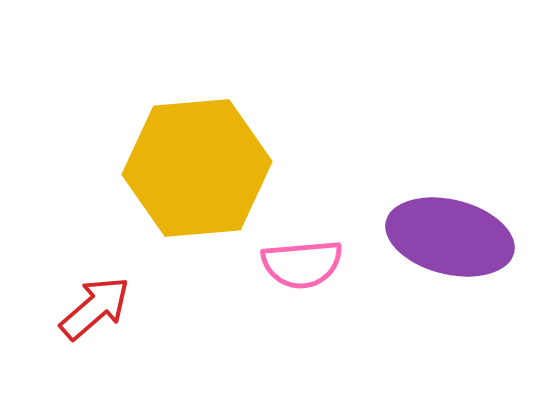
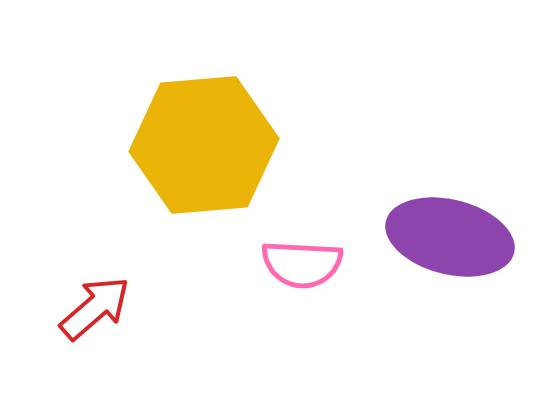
yellow hexagon: moved 7 px right, 23 px up
pink semicircle: rotated 8 degrees clockwise
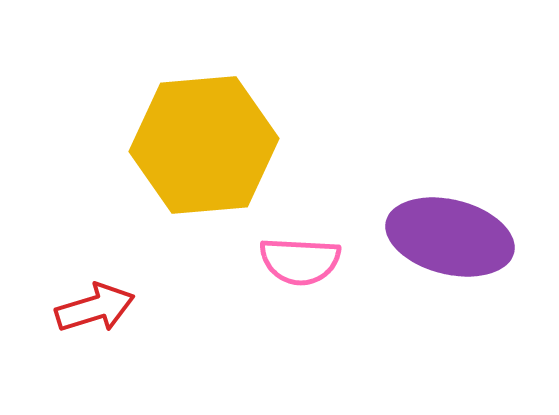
pink semicircle: moved 2 px left, 3 px up
red arrow: rotated 24 degrees clockwise
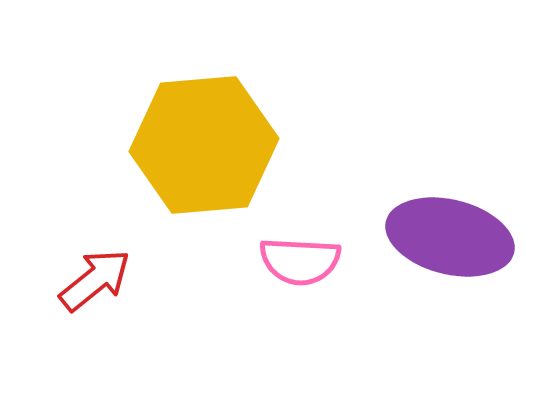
red arrow: moved 28 px up; rotated 22 degrees counterclockwise
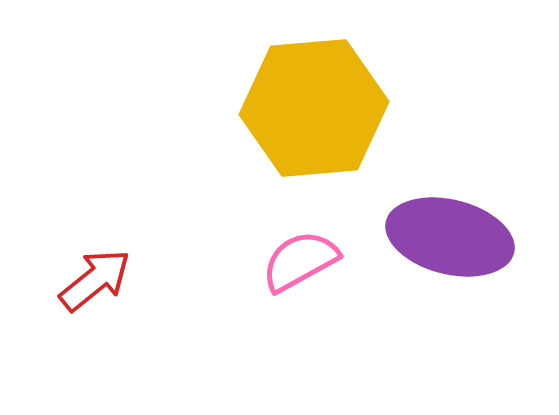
yellow hexagon: moved 110 px right, 37 px up
pink semicircle: rotated 148 degrees clockwise
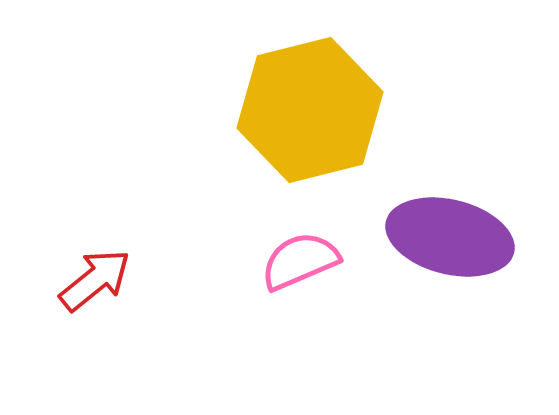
yellow hexagon: moved 4 px left, 2 px down; rotated 9 degrees counterclockwise
pink semicircle: rotated 6 degrees clockwise
